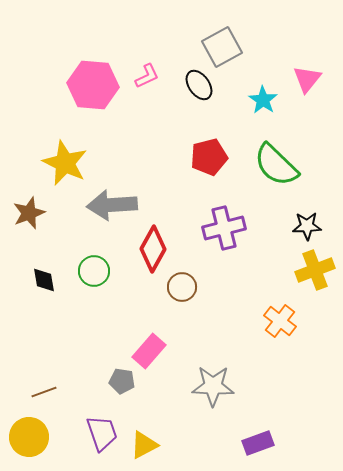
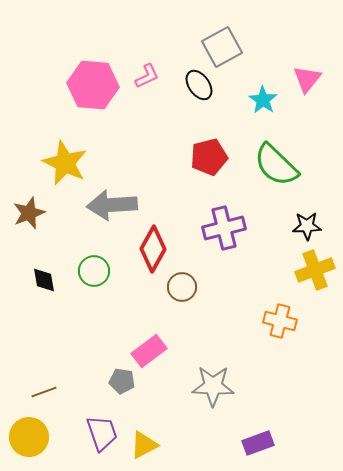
orange cross: rotated 24 degrees counterclockwise
pink rectangle: rotated 12 degrees clockwise
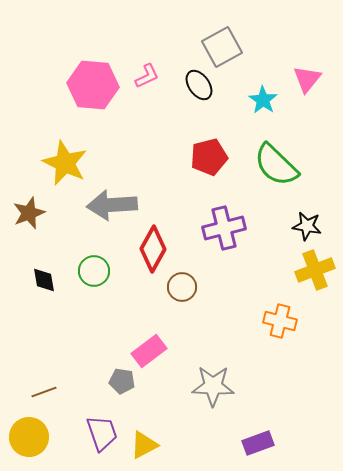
black star: rotated 12 degrees clockwise
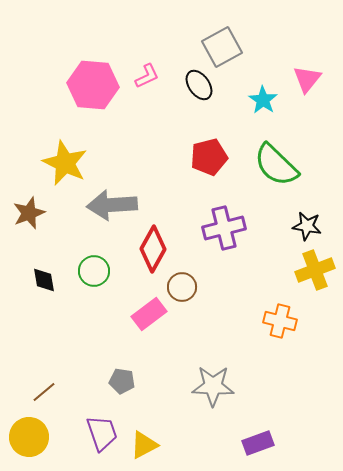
pink rectangle: moved 37 px up
brown line: rotated 20 degrees counterclockwise
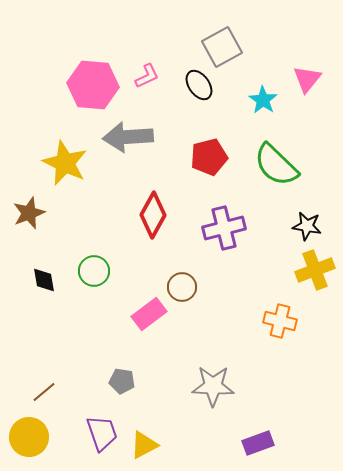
gray arrow: moved 16 px right, 68 px up
red diamond: moved 34 px up
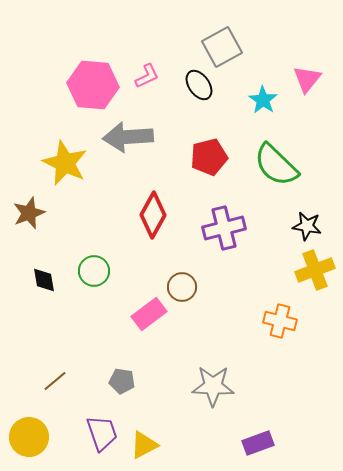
brown line: moved 11 px right, 11 px up
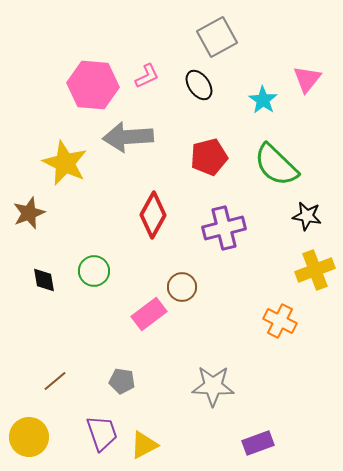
gray square: moved 5 px left, 10 px up
black star: moved 10 px up
orange cross: rotated 12 degrees clockwise
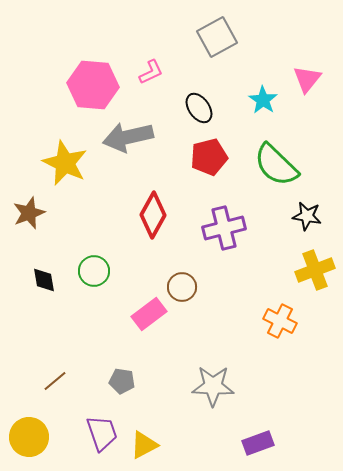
pink L-shape: moved 4 px right, 4 px up
black ellipse: moved 23 px down
gray arrow: rotated 9 degrees counterclockwise
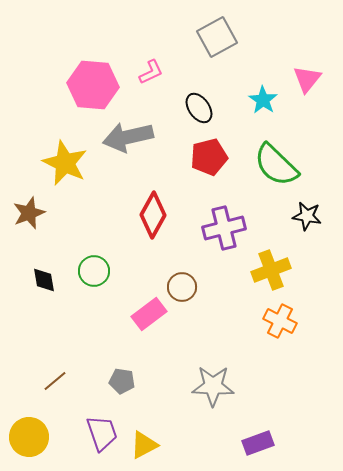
yellow cross: moved 44 px left
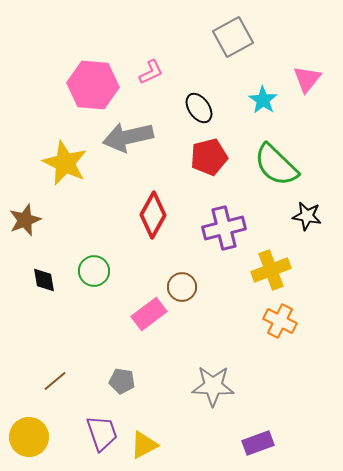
gray square: moved 16 px right
brown star: moved 4 px left, 7 px down
